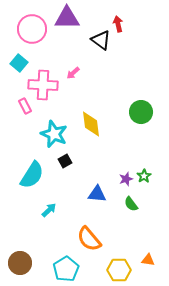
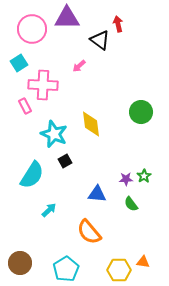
black triangle: moved 1 px left
cyan square: rotated 18 degrees clockwise
pink arrow: moved 6 px right, 7 px up
purple star: rotated 16 degrees clockwise
orange semicircle: moved 7 px up
orange triangle: moved 5 px left, 2 px down
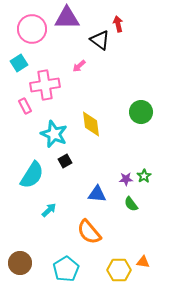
pink cross: moved 2 px right; rotated 12 degrees counterclockwise
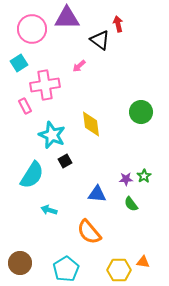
cyan star: moved 2 px left, 1 px down
cyan arrow: rotated 119 degrees counterclockwise
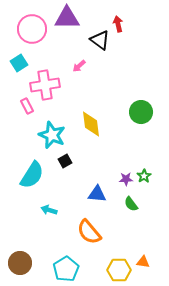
pink rectangle: moved 2 px right
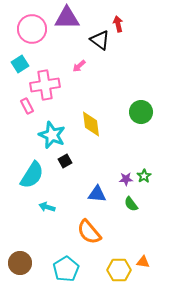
cyan square: moved 1 px right, 1 px down
cyan arrow: moved 2 px left, 3 px up
